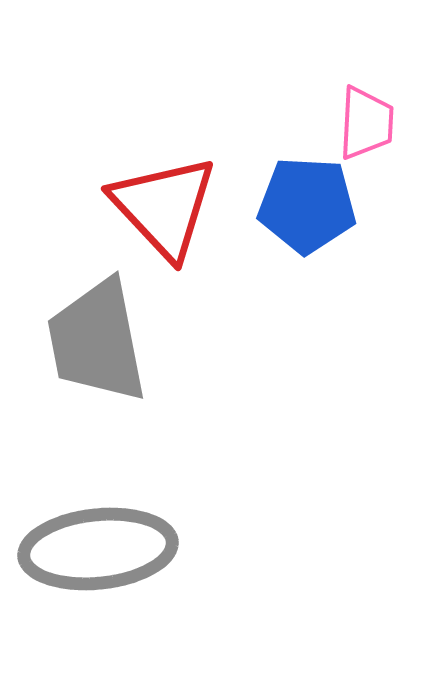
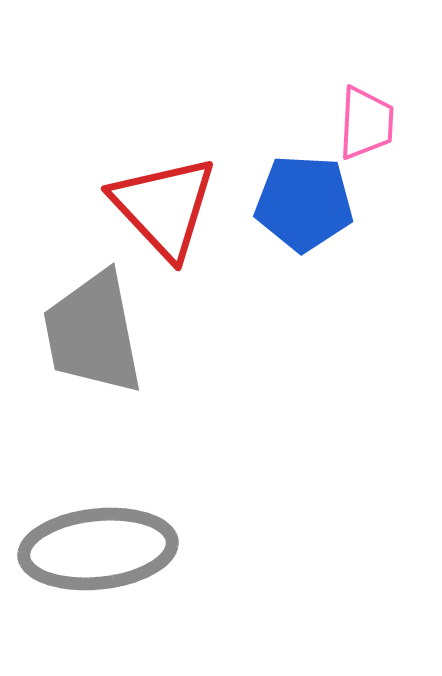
blue pentagon: moved 3 px left, 2 px up
gray trapezoid: moved 4 px left, 8 px up
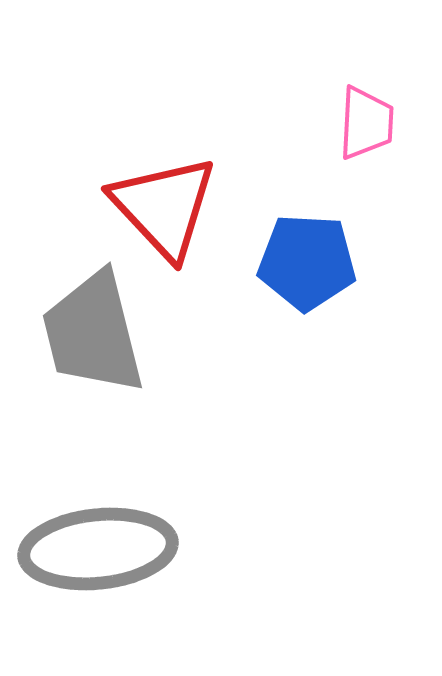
blue pentagon: moved 3 px right, 59 px down
gray trapezoid: rotated 3 degrees counterclockwise
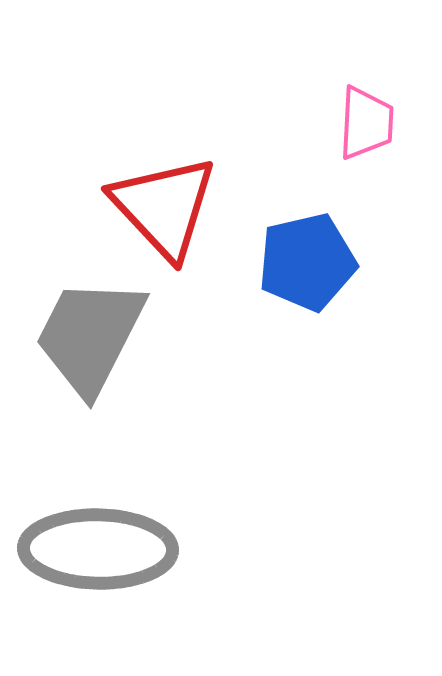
blue pentagon: rotated 16 degrees counterclockwise
gray trapezoid: moved 3 px left, 3 px down; rotated 41 degrees clockwise
gray ellipse: rotated 7 degrees clockwise
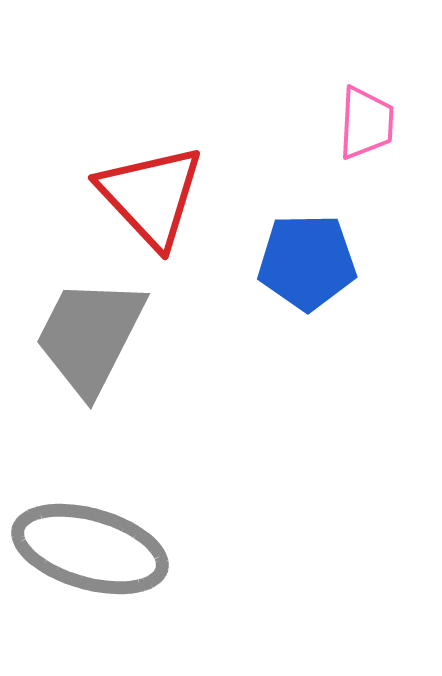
red triangle: moved 13 px left, 11 px up
blue pentagon: rotated 12 degrees clockwise
gray ellipse: moved 8 px left; rotated 15 degrees clockwise
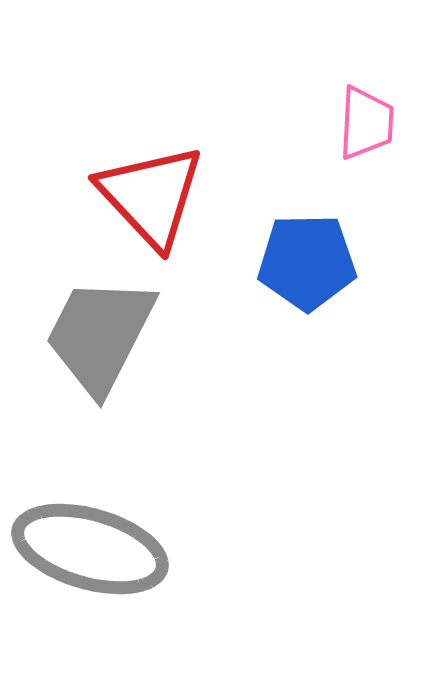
gray trapezoid: moved 10 px right, 1 px up
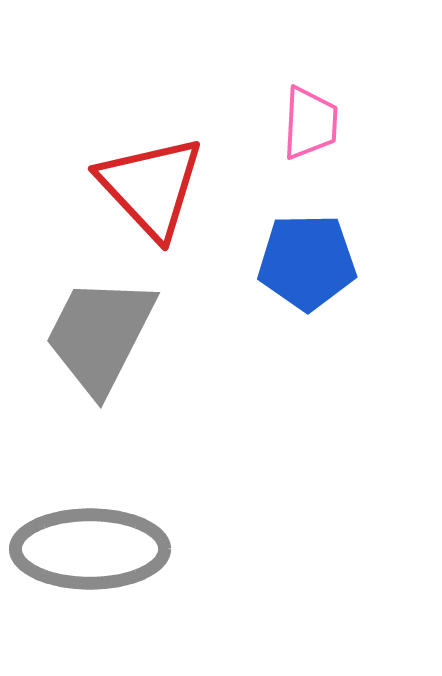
pink trapezoid: moved 56 px left
red triangle: moved 9 px up
gray ellipse: rotated 16 degrees counterclockwise
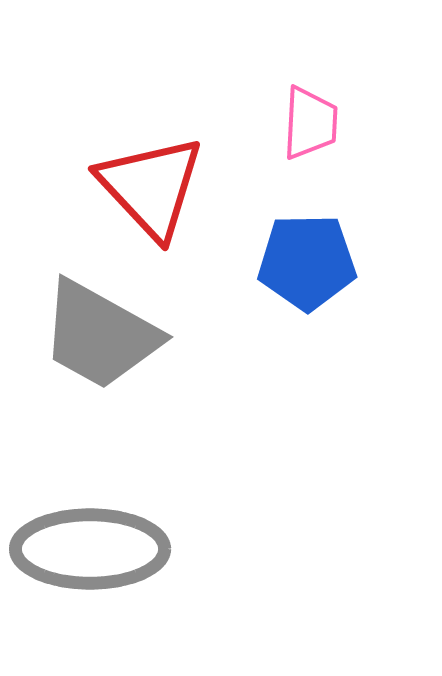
gray trapezoid: rotated 88 degrees counterclockwise
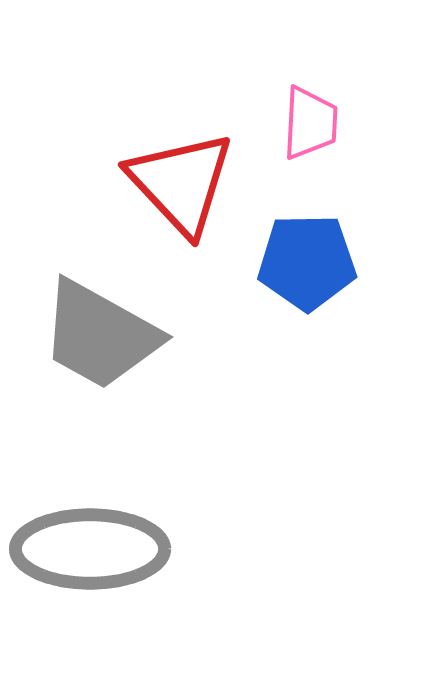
red triangle: moved 30 px right, 4 px up
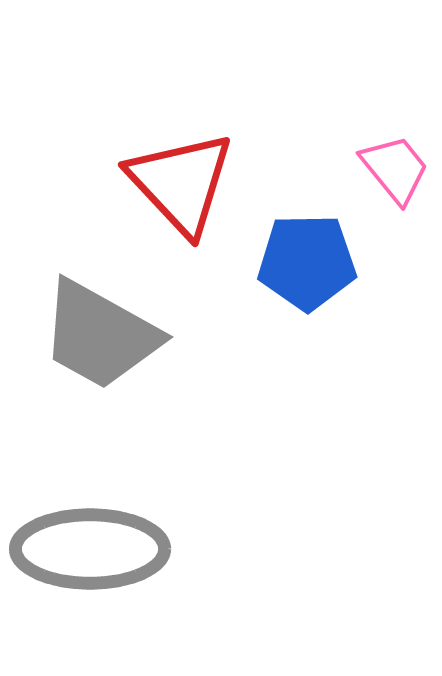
pink trapezoid: moved 85 px right, 46 px down; rotated 42 degrees counterclockwise
